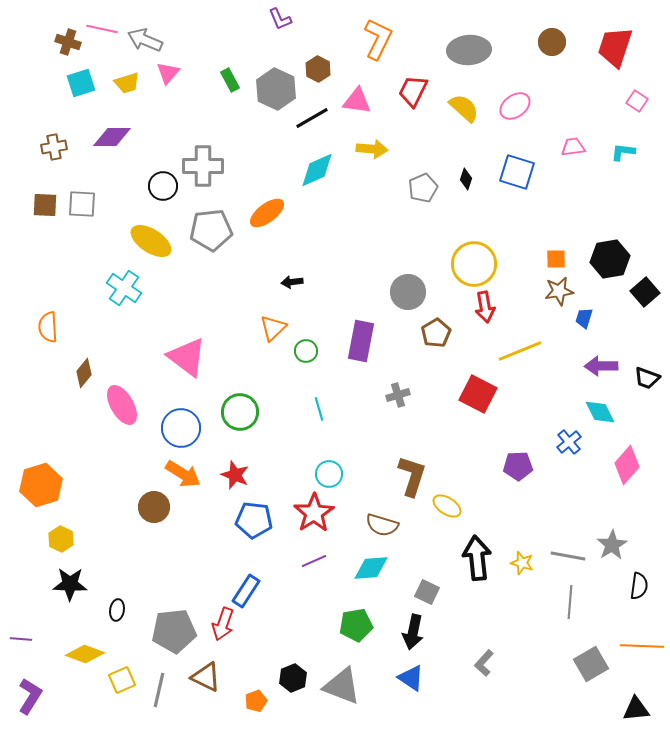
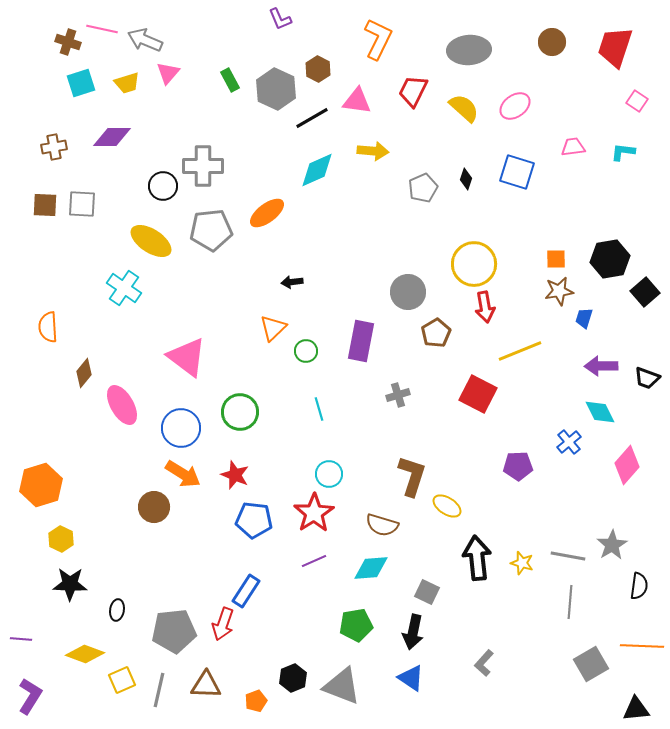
yellow arrow at (372, 149): moved 1 px right, 2 px down
brown triangle at (206, 677): moved 8 px down; rotated 24 degrees counterclockwise
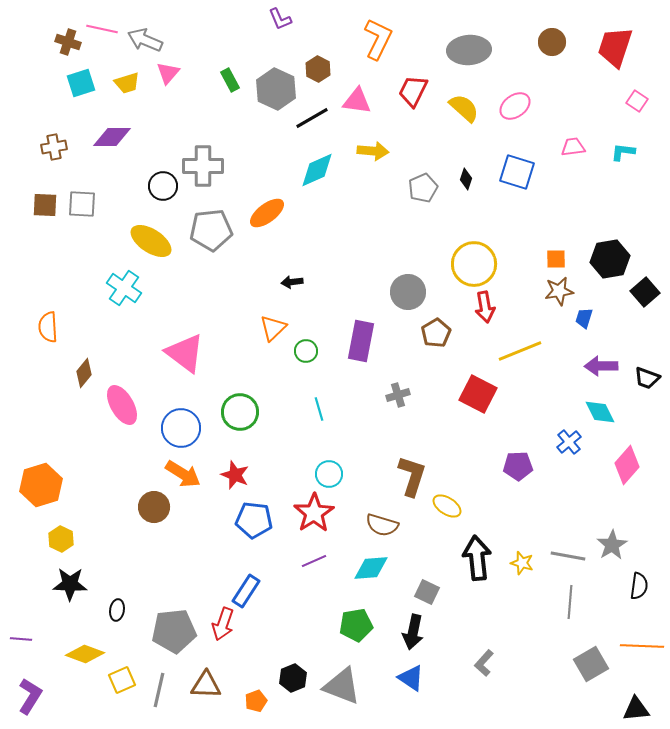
pink triangle at (187, 357): moved 2 px left, 4 px up
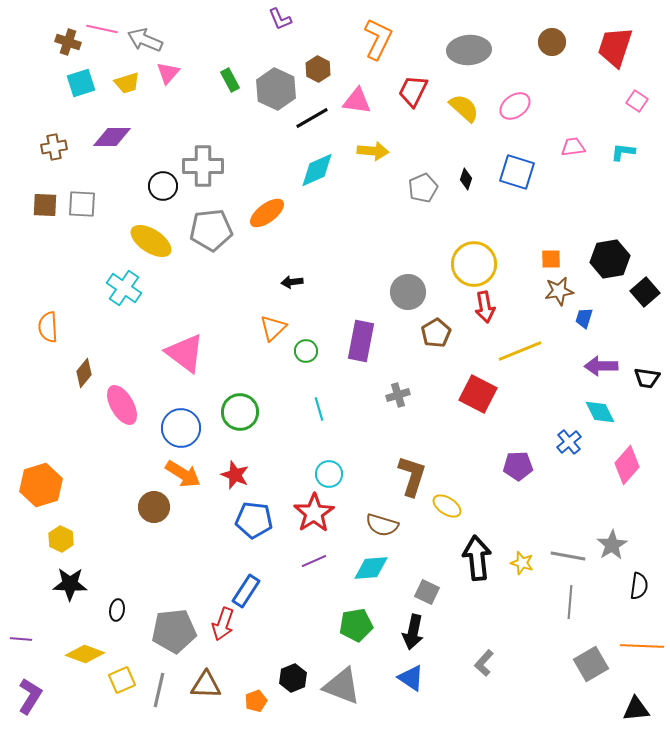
orange square at (556, 259): moved 5 px left
black trapezoid at (647, 378): rotated 12 degrees counterclockwise
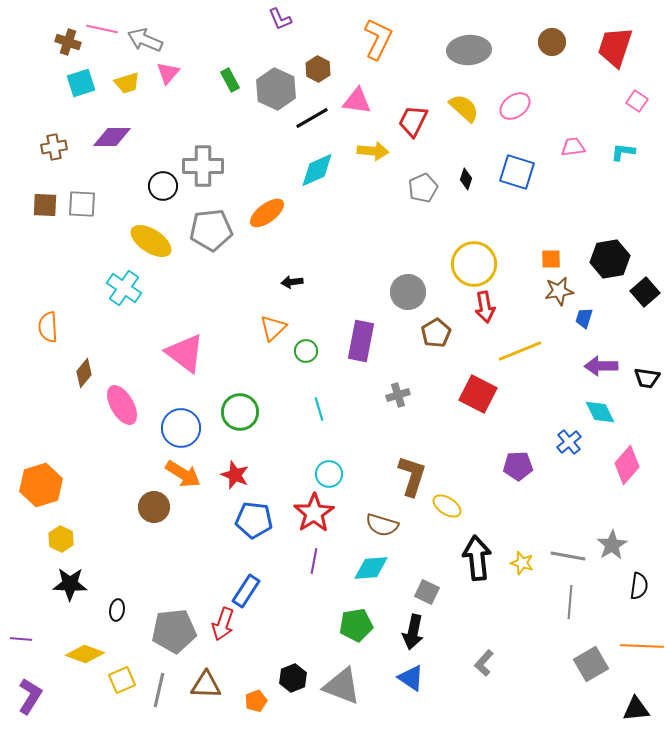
red trapezoid at (413, 91): moved 30 px down
purple line at (314, 561): rotated 55 degrees counterclockwise
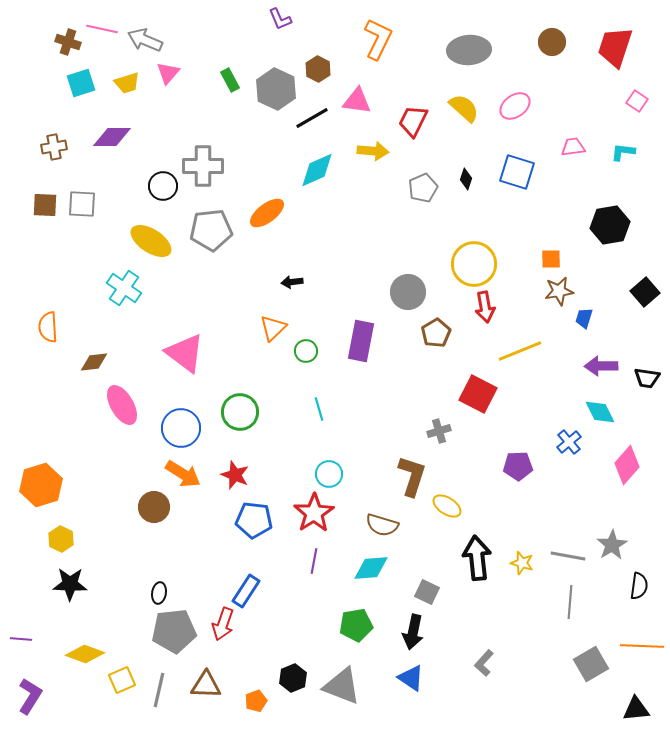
black hexagon at (610, 259): moved 34 px up
brown diamond at (84, 373): moved 10 px right, 11 px up; rotated 44 degrees clockwise
gray cross at (398, 395): moved 41 px right, 36 px down
black ellipse at (117, 610): moved 42 px right, 17 px up
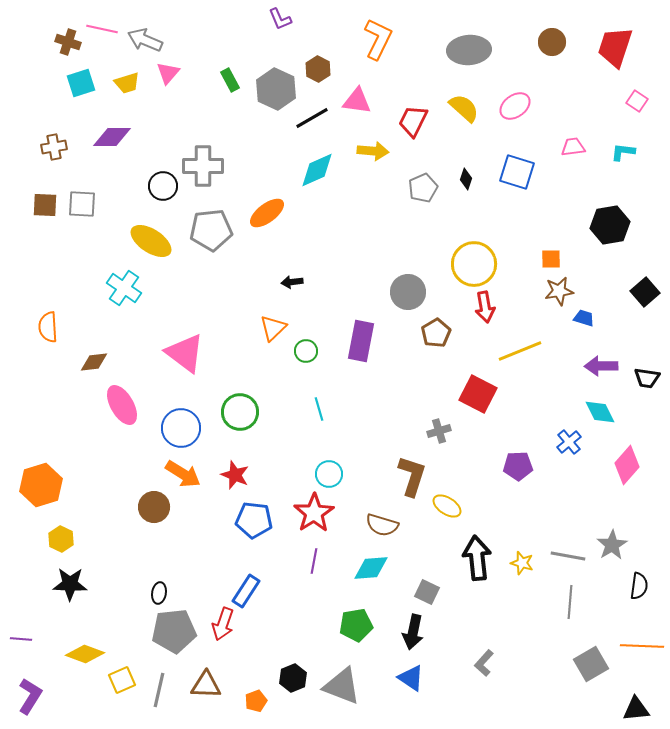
blue trapezoid at (584, 318): rotated 90 degrees clockwise
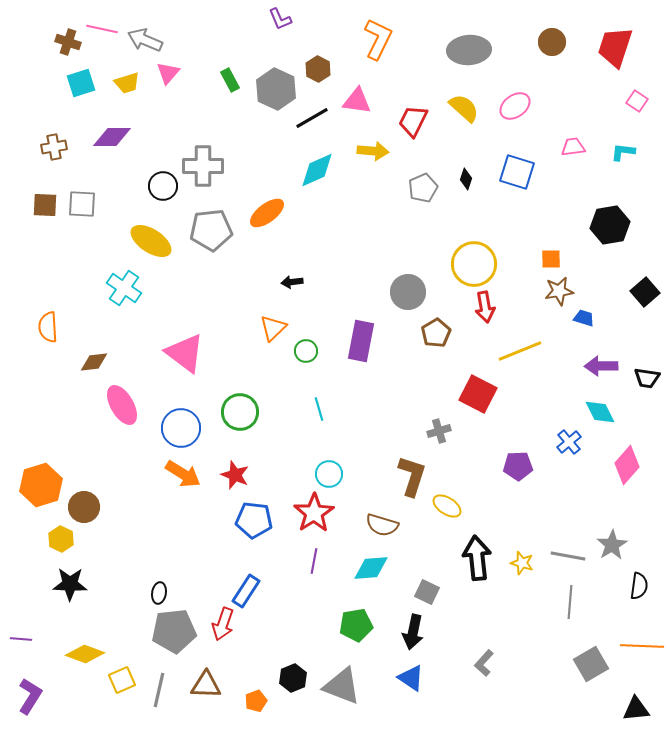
brown circle at (154, 507): moved 70 px left
